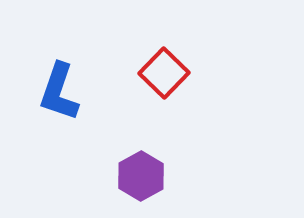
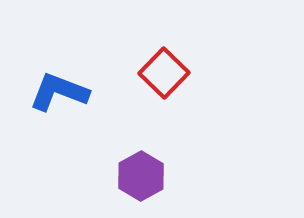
blue L-shape: rotated 92 degrees clockwise
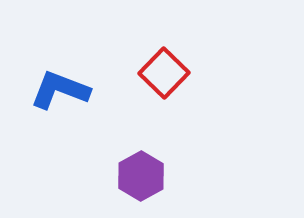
blue L-shape: moved 1 px right, 2 px up
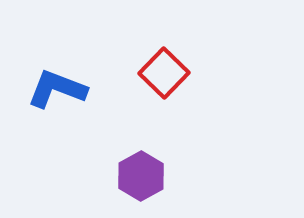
blue L-shape: moved 3 px left, 1 px up
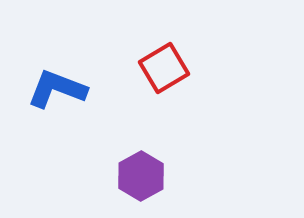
red square: moved 5 px up; rotated 15 degrees clockwise
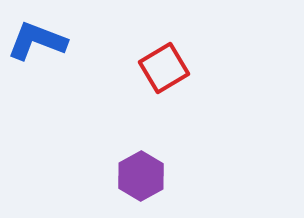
blue L-shape: moved 20 px left, 48 px up
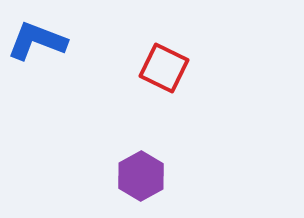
red square: rotated 33 degrees counterclockwise
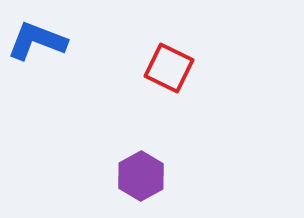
red square: moved 5 px right
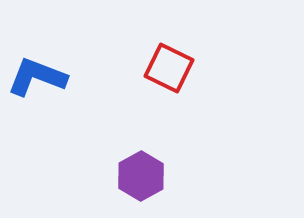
blue L-shape: moved 36 px down
